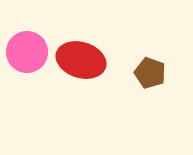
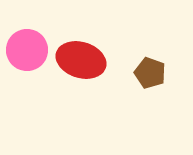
pink circle: moved 2 px up
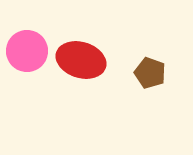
pink circle: moved 1 px down
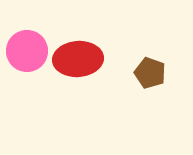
red ellipse: moved 3 px left, 1 px up; rotated 21 degrees counterclockwise
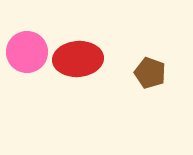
pink circle: moved 1 px down
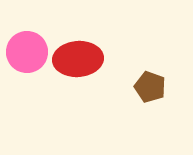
brown pentagon: moved 14 px down
